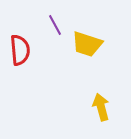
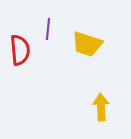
purple line: moved 7 px left, 4 px down; rotated 35 degrees clockwise
yellow arrow: rotated 12 degrees clockwise
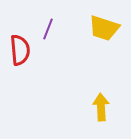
purple line: rotated 15 degrees clockwise
yellow trapezoid: moved 17 px right, 16 px up
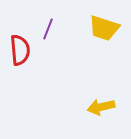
yellow arrow: rotated 100 degrees counterclockwise
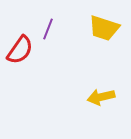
red semicircle: rotated 40 degrees clockwise
yellow arrow: moved 10 px up
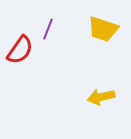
yellow trapezoid: moved 1 px left, 1 px down
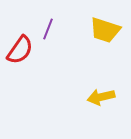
yellow trapezoid: moved 2 px right, 1 px down
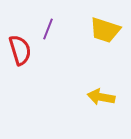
red semicircle: rotated 52 degrees counterclockwise
yellow arrow: rotated 24 degrees clockwise
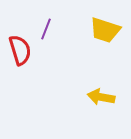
purple line: moved 2 px left
